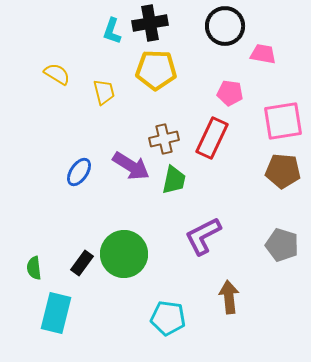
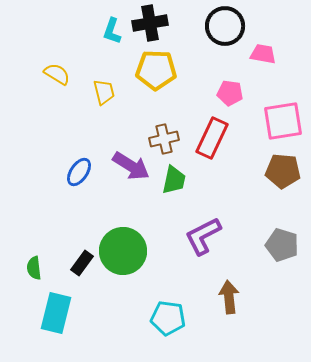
green circle: moved 1 px left, 3 px up
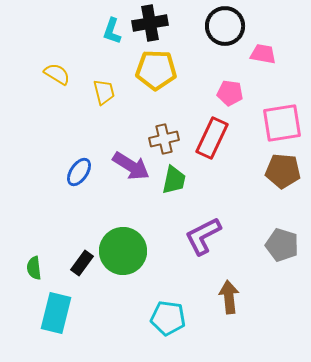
pink square: moved 1 px left, 2 px down
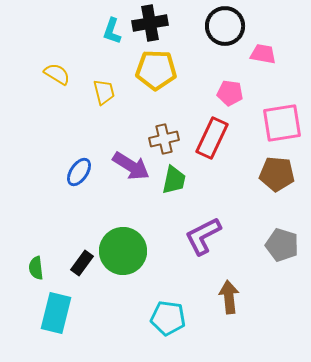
brown pentagon: moved 6 px left, 3 px down
green semicircle: moved 2 px right
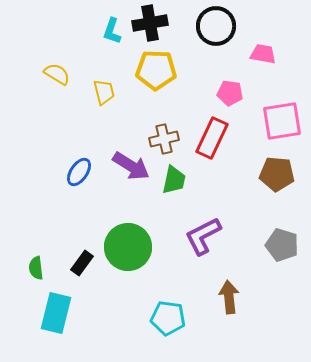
black circle: moved 9 px left
pink square: moved 2 px up
green circle: moved 5 px right, 4 px up
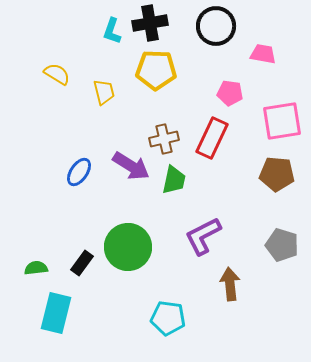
green semicircle: rotated 90 degrees clockwise
brown arrow: moved 1 px right, 13 px up
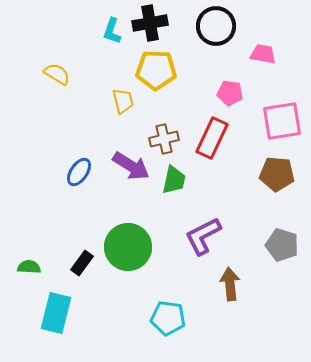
yellow trapezoid: moved 19 px right, 9 px down
green semicircle: moved 7 px left, 1 px up; rotated 10 degrees clockwise
